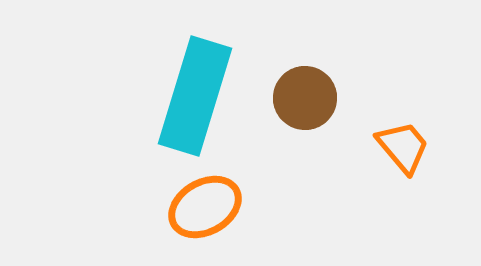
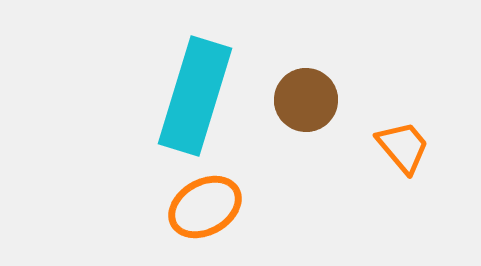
brown circle: moved 1 px right, 2 px down
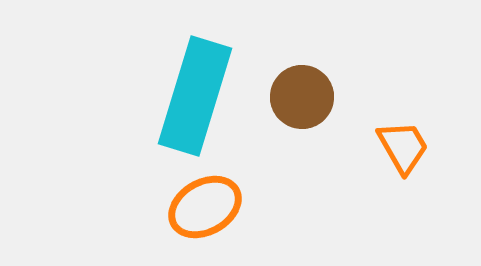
brown circle: moved 4 px left, 3 px up
orange trapezoid: rotated 10 degrees clockwise
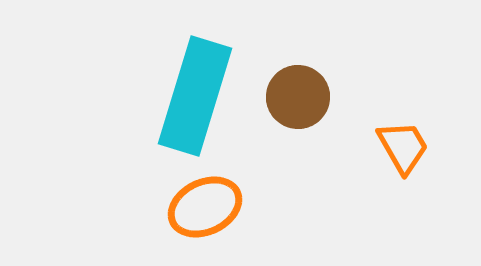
brown circle: moved 4 px left
orange ellipse: rotated 4 degrees clockwise
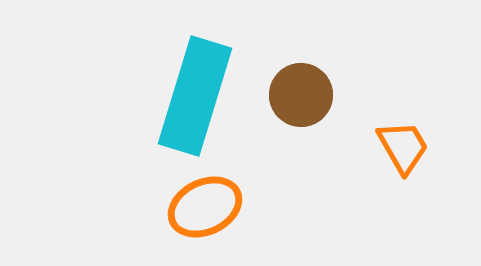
brown circle: moved 3 px right, 2 px up
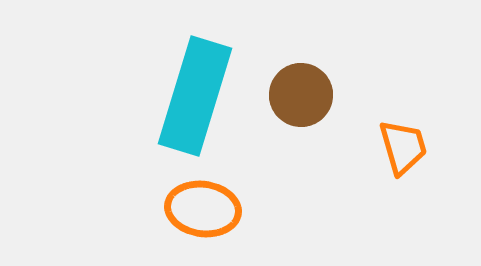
orange trapezoid: rotated 14 degrees clockwise
orange ellipse: moved 2 px left, 2 px down; rotated 34 degrees clockwise
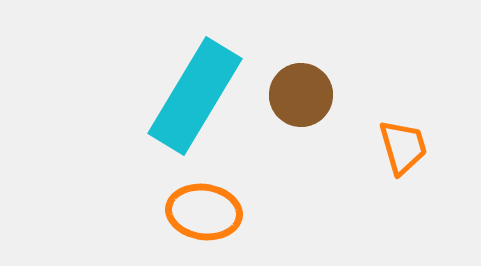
cyan rectangle: rotated 14 degrees clockwise
orange ellipse: moved 1 px right, 3 px down
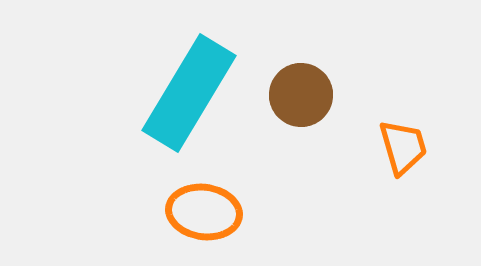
cyan rectangle: moved 6 px left, 3 px up
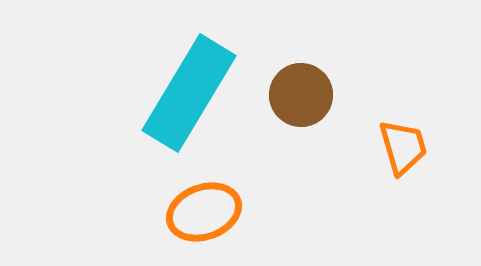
orange ellipse: rotated 28 degrees counterclockwise
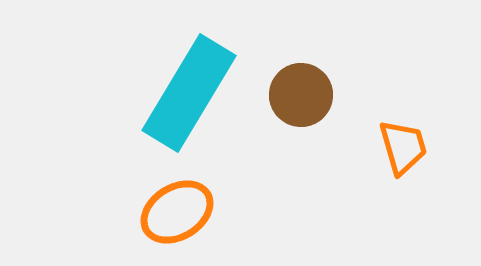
orange ellipse: moved 27 px left; rotated 12 degrees counterclockwise
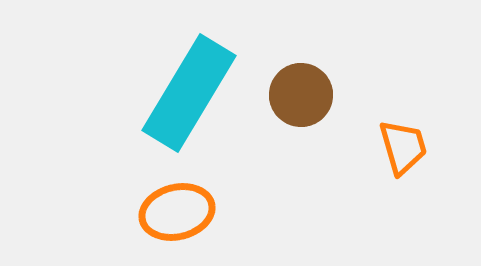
orange ellipse: rotated 18 degrees clockwise
